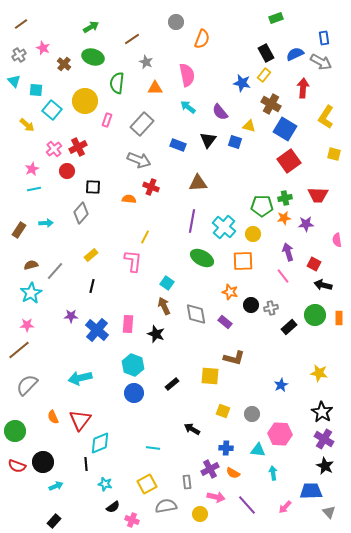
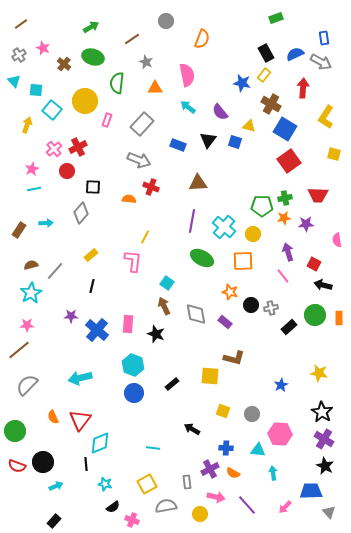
gray circle at (176, 22): moved 10 px left, 1 px up
yellow arrow at (27, 125): rotated 112 degrees counterclockwise
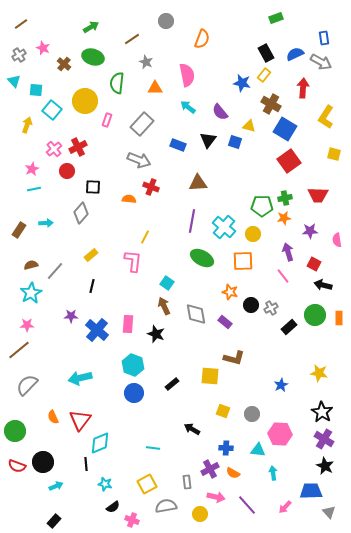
purple star at (306, 224): moved 4 px right, 7 px down
gray cross at (271, 308): rotated 16 degrees counterclockwise
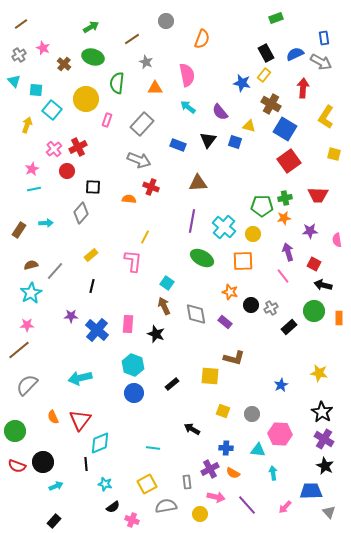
yellow circle at (85, 101): moved 1 px right, 2 px up
green circle at (315, 315): moved 1 px left, 4 px up
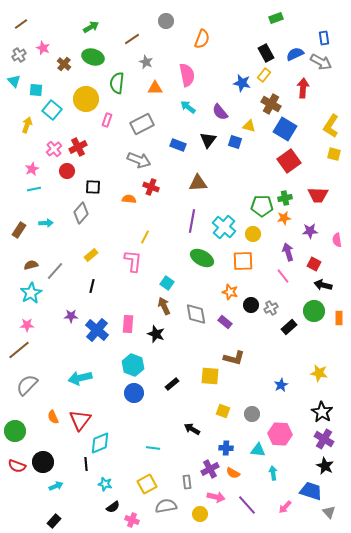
yellow L-shape at (326, 117): moved 5 px right, 9 px down
gray rectangle at (142, 124): rotated 20 degrees clockwise
blue trapezoid at (311, 491): rotated 20 degrees clockwise
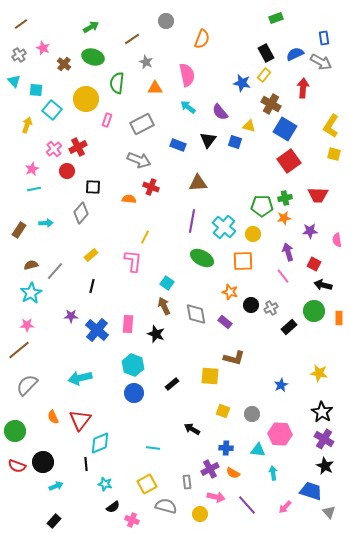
gray semicircle at (166, 506): rotated 25 degrees clockwise
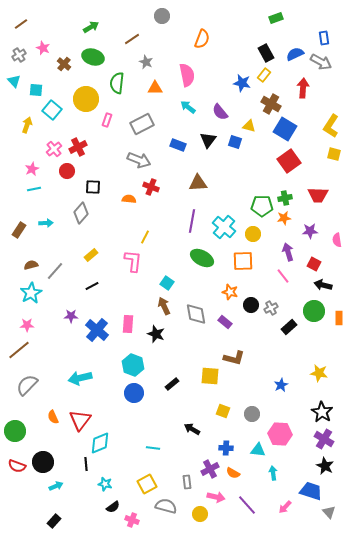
gray circle at (166, 21): moved 4 px left, 5 px up
black line at (92, 286): rotated 48 degrees clockwise
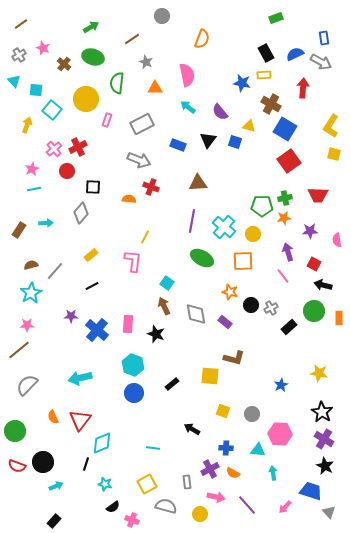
yellow rectangle at (264, 75): rotated 48 degrees clockwise
cyan diamond at (100, 443): moved 2 px right
black line at (86, 464): rotated 24 degrees clockwise
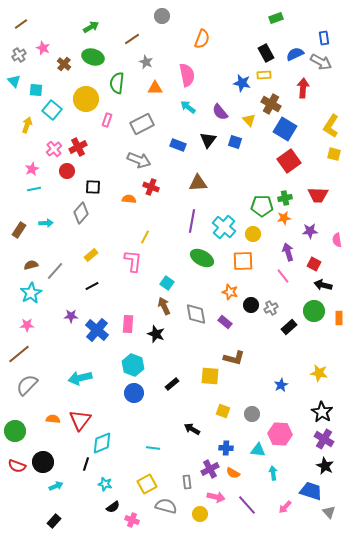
yellow triangle at (249, 126): moved 6 px up; rotated 32 degrees clockwise
brown line at (19, 350): moved 4 px down
orange semicircle at (53, 417): moved 2 px down; rotated 120 degrees clockwise
